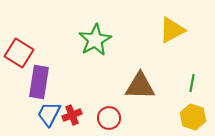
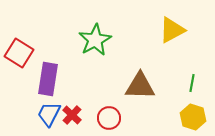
purple rectangle: moved 9 px right, 3 px up
red cross: rotated 24 degrees counterclockwise
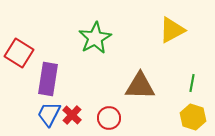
green star: moved 2 px up
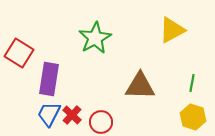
purple rectangle: moved 1 px right
red circle: moved 8 px left, 4 px down
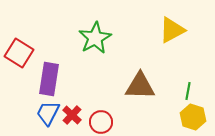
green line: moved 4 px left, 8 px down
blue trapezoid: moved 1 px left, 1 px up
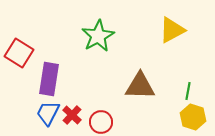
green star: moved 3 px right, 2 px up
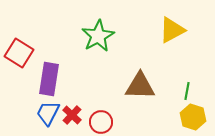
green line: moved 1 px left
